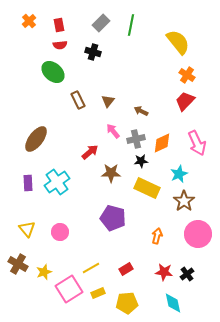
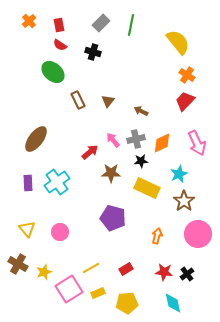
red semicircle at (60, 45): rotated 40 degrees clockwise
pink arrow at (113, 131): moved 9 px down
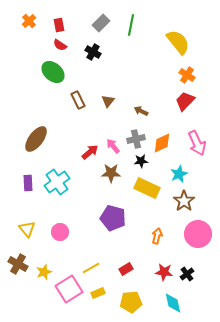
black cross at (93, 52): rotated 14 degrees clockwise
pink arrow at (113, 140): moved 6 px down
yellow pentagon at (127, 303): moved 4 px right, 1 px up
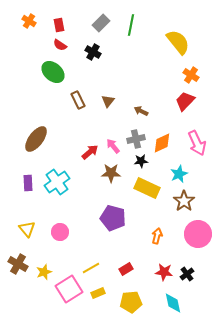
orange cross at (29, 21): rotated 16 degrees counterclockwise
orange cross at (187, 75): moved 4 px right
